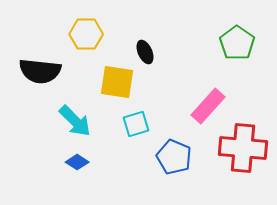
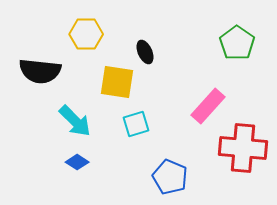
blue pentagon: moved 4 px left, 20 px down
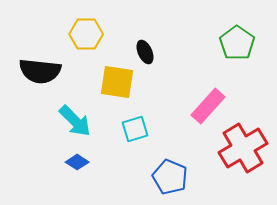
cyan square: moved 1 px left, 5 px down
red cross: rotated 36 degrees counterclockwise
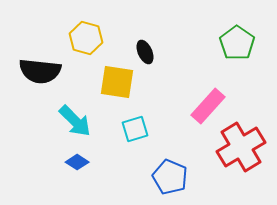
yellow hexagon: moved 4 px down; rotated 16 degrees clockwise
red cross: moved 2 px left, 1 px up
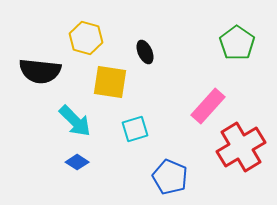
yellow square: moved 7 px left
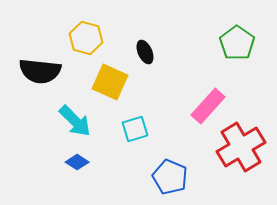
yellow square: rotated 15 degrees clockwise
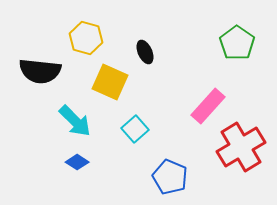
cyan square: rotated 24 degrees counterclockwise
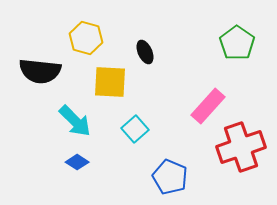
yellow square: rotated 21 degrees counterclockwise
red cross: rotated 12 degrees clockwise
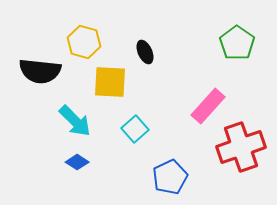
yellow hexagon: moved 2 px left, 4 px down
blue pentagon: rotated 24 degrees clockwise
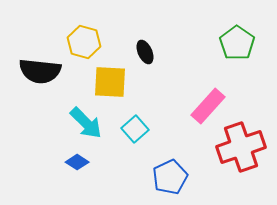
cyan arrow: moved 11 px right, 2 px down
